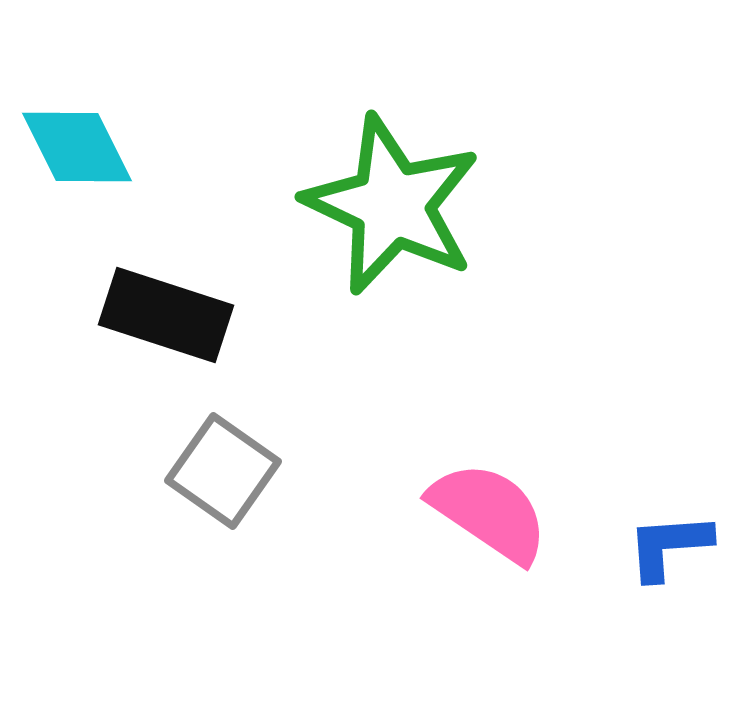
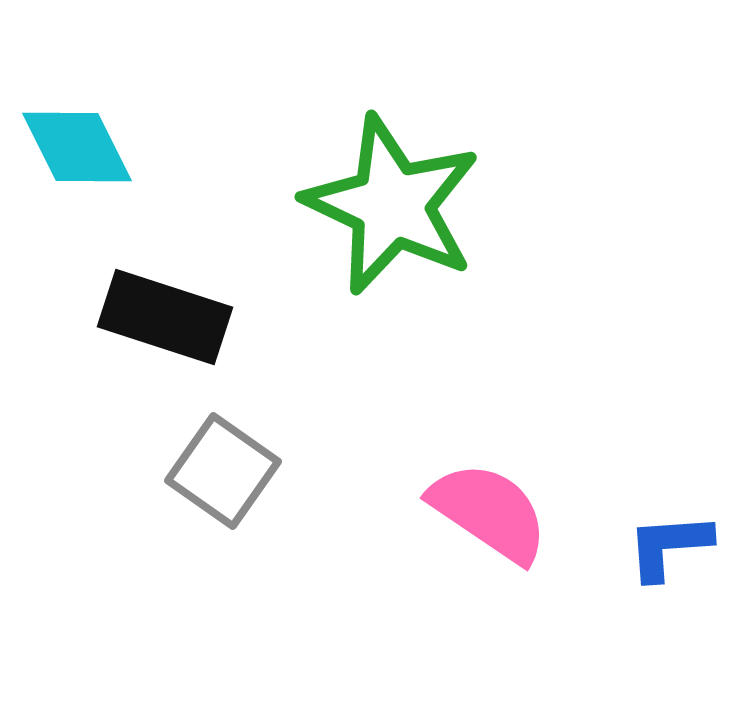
black rectangle: moved 1 px left, 2 px down
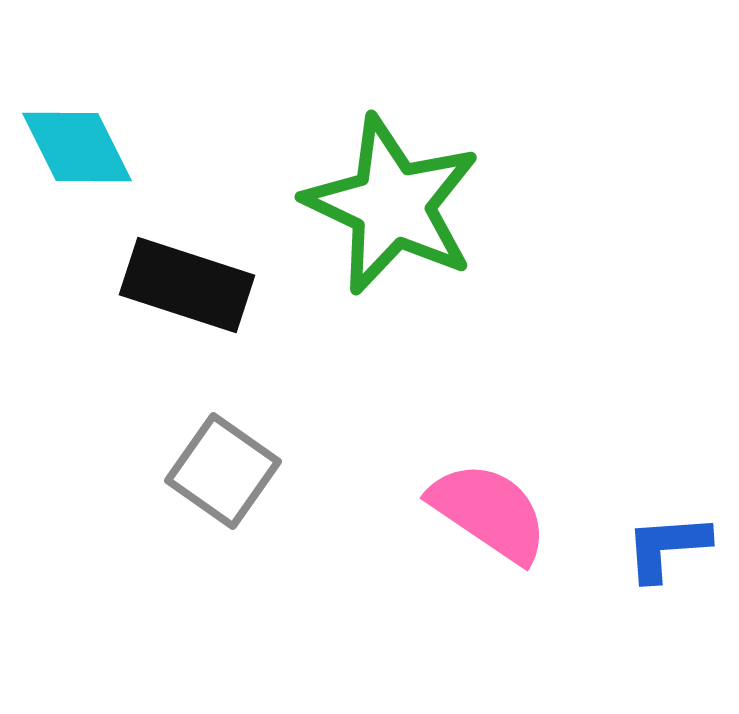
black rectangle: moved 22 px right, 32 px up
blue L-shape: moved 2 px left, 1 px down
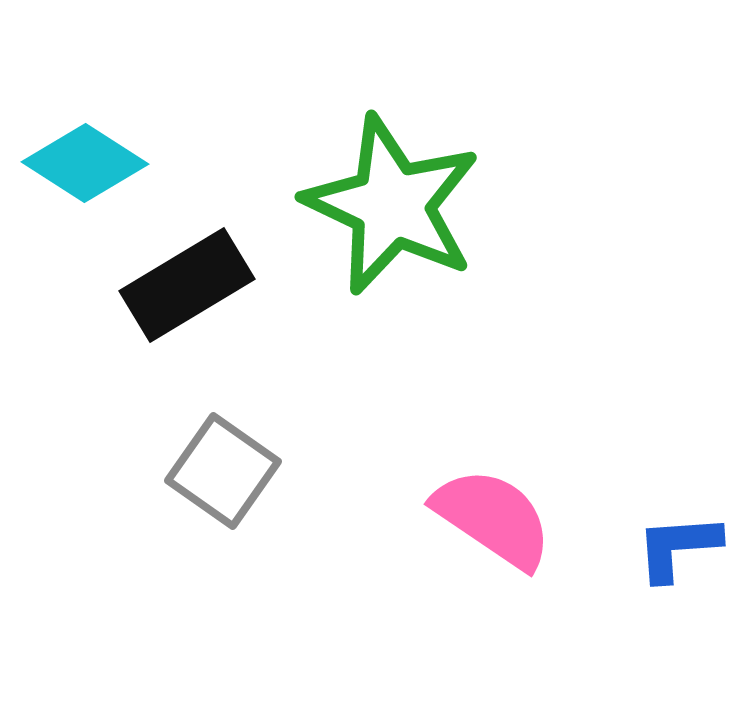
cyan diamond: moved 8 px right, 16 px down; rotated 31 degrees counterclockwise
black rectangle: rotated 49 degrees counterclockwise
pink semicircle: moved 4 px right, 6 px down
blue L-shape: moved 11 px right
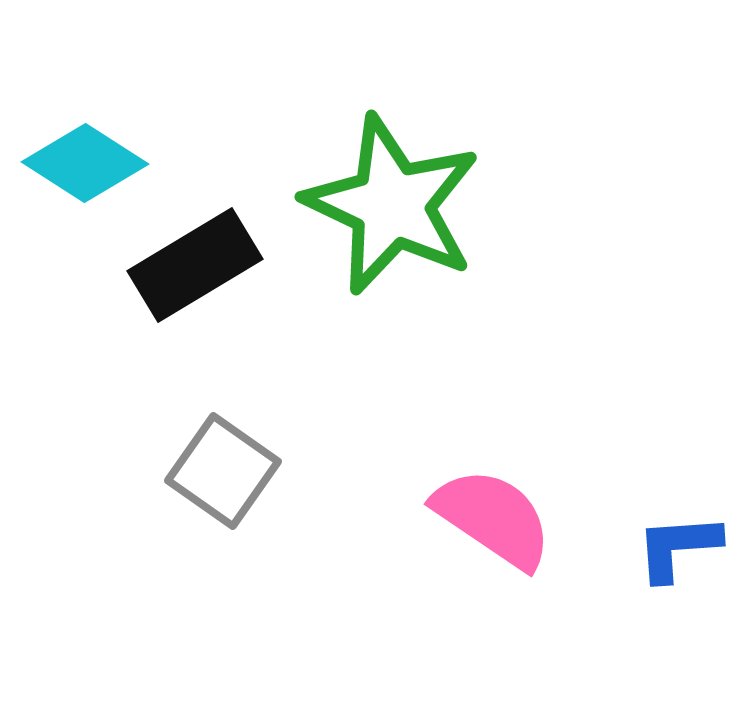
black rectangle: moved 8 px right, 20 px up
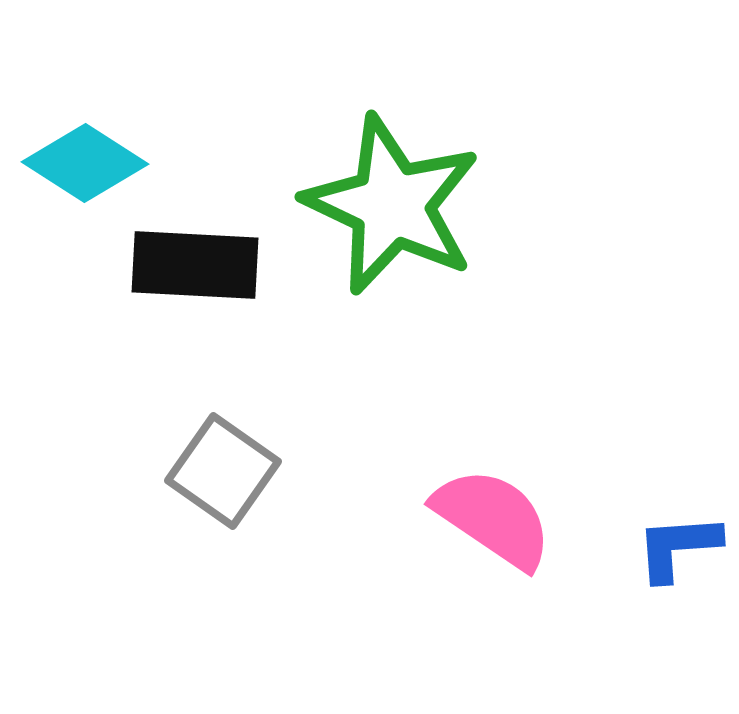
black rectangle: rotated 34 degrees clockwise
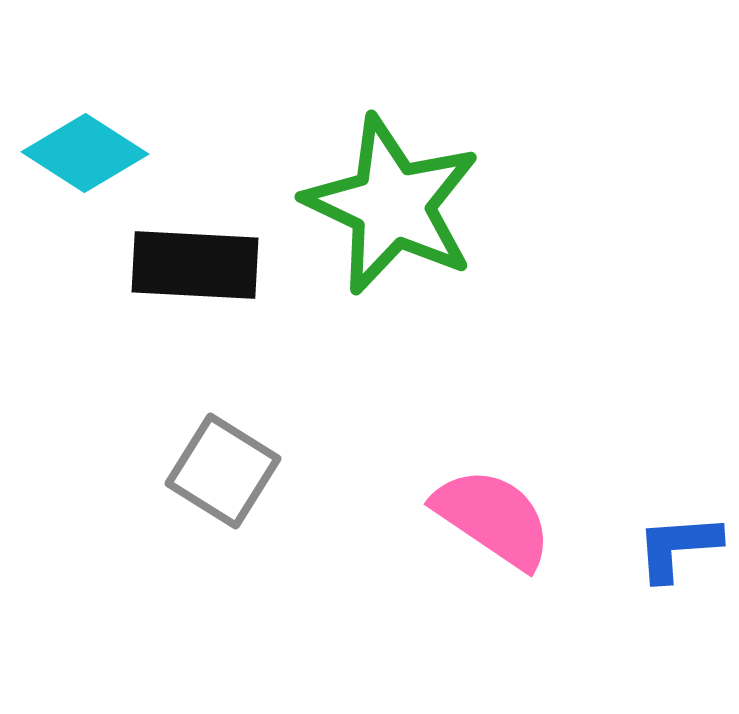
cyan diamond: moved 10 px up
gray square: rotated 3 degrees counterclockwise
